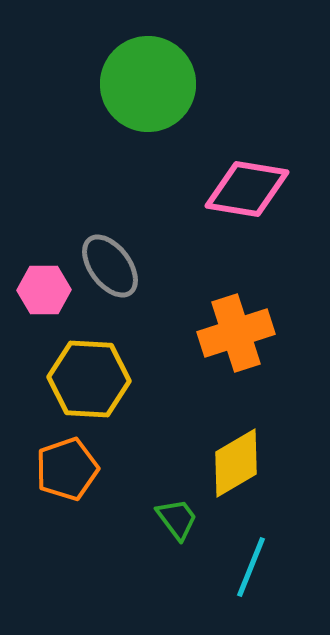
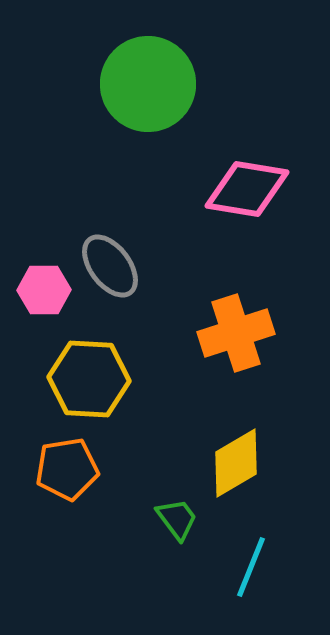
orange pentagon: rotated 10 degrees clockwise
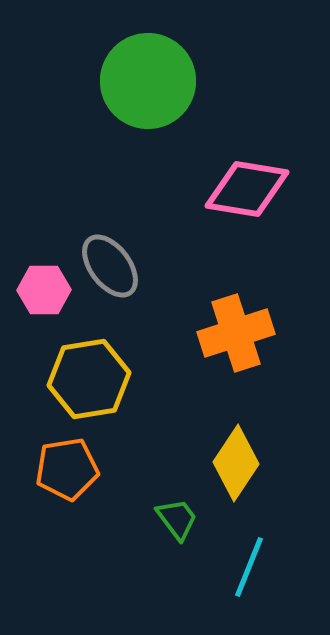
green circle: moved 3 px up
yellow hexagon: rotated 12 degrees counterclockwise
yellow diamond: rotated 26 degrees counterclockwise
cyan line: moved 2 px left
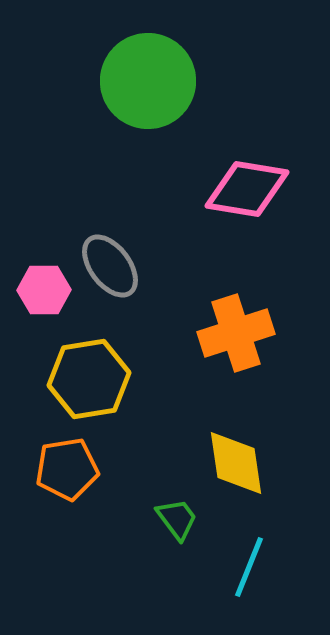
yellow diamond: rotated 42 degrees counterclockwise
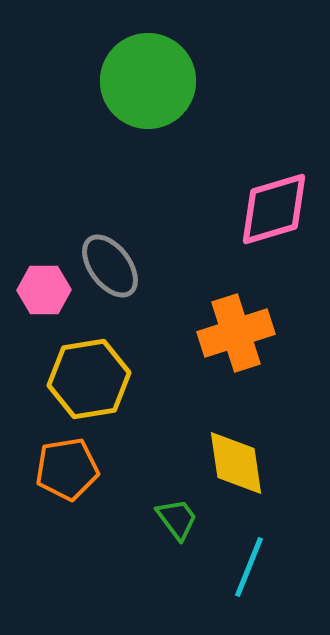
pink diamond: moved 27 px right, 20 px down; rotated 26 degrees counterclockwise
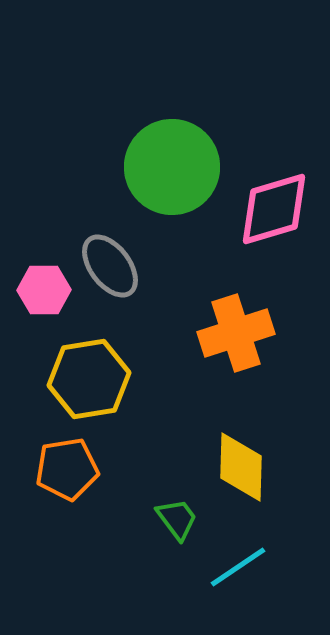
green circle: moved 24 px right, 86 px down
yellow diamond: moved 5 px right, 4 px down; rotated 10 degrees clockwise
cyan line: moved 11 px left; rotated 34 degrees clockwise
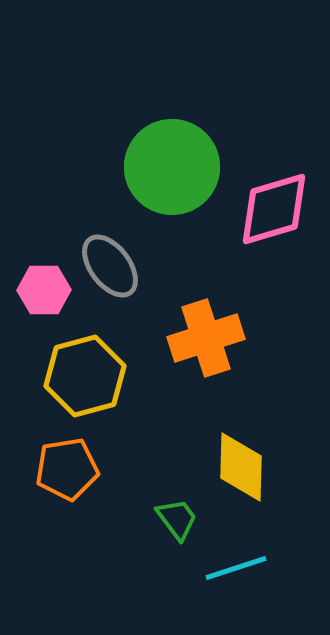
orange cross: moved 30 px left, 5 px down
yellow hexagon: moved 4 px left, 3 px up; rotated 6 degrees counterclockwise
cyan line: moved 2 px left, 1 px down; rotated 16 degrees clockwise
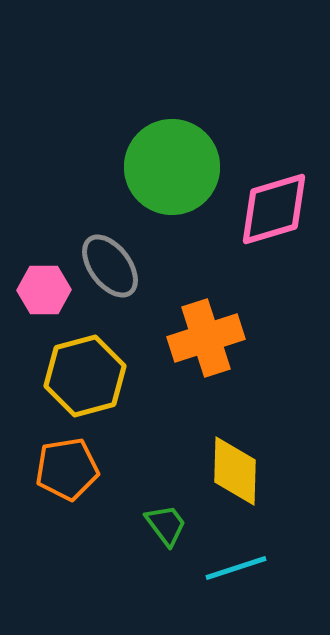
yellow diamond: moved 6 px left, 4 px down
green trapezoid: moved 11 px left, 6 px down
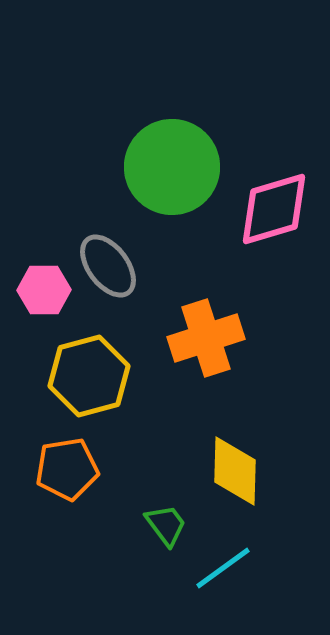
gray ellipse: moved 2 px left
yellow hexagon: moved 4 px right
cyan line: moved 13 px left; rotated 18 degrees counterclockwise
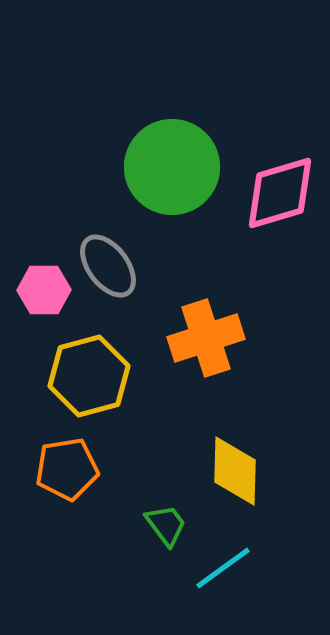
pink diamond: moved 6 px right, 16 px up
